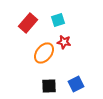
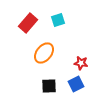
red star: moved 17 px right, 21 px down
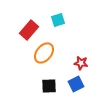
red rectangle: moved 1 px right, 7 px down
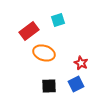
red rectangle: moved 1 px down; rotated 12 degrees clockwise
orange ellipse: rotated 70 degrees clockwise
red star: rotated 16 degrees clockwise
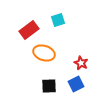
red rectangle: moved 1 px up
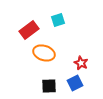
blue square: moved 1 px left, 1 px up
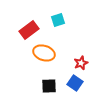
red star: rotated 24 degrees clockwise
blue square: rotated 28 degrees counterclockwise
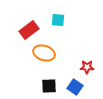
cyan square: rotated 24 degrees clockwise
red star: moved 6 px right, 4 px down; rotated 24 degrees clockwise
blue square: moved 4 px down
